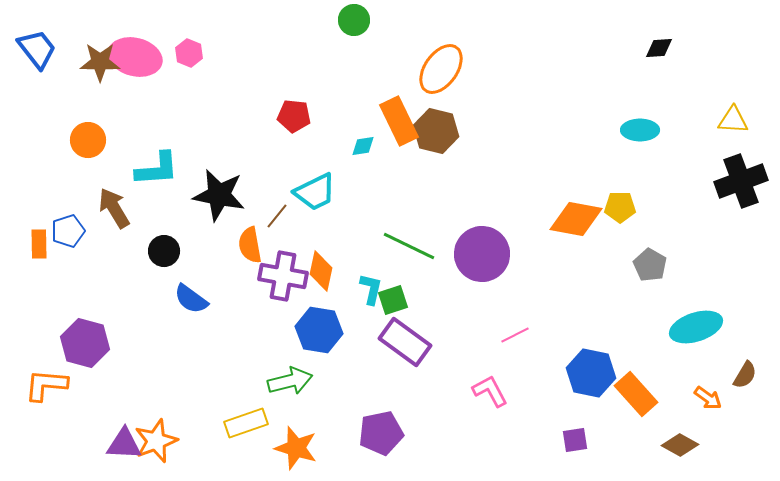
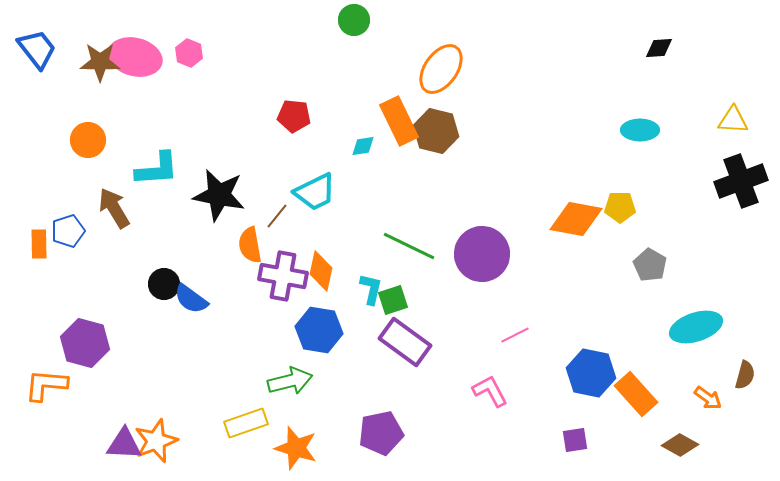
black circle at (164, 251): moved 33 px down
brown semicircle at (745, 375): rotated 16 degrees counterclockwise
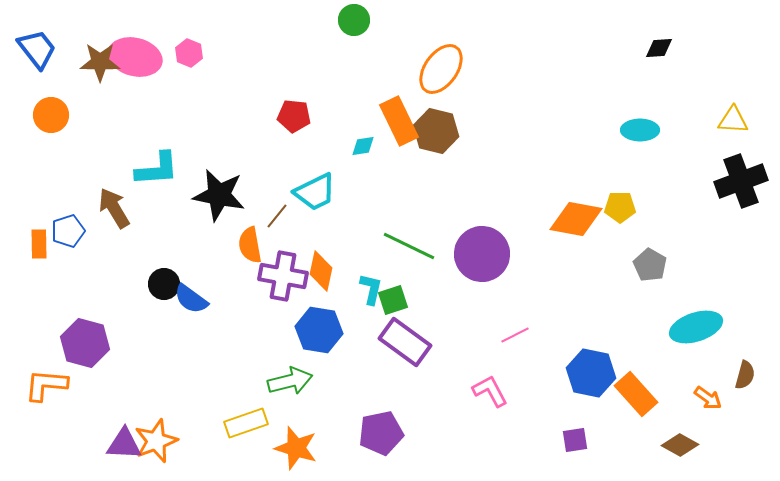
orange circle at (88, 140): moved 37 px left, 25 px up
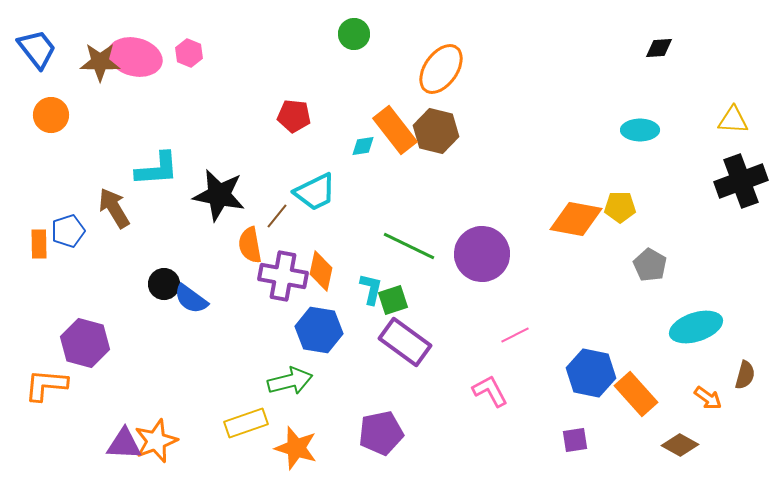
green circle at (354, 20): moved 14 px down
orange rectangle at (399, 121): moved 4 px left, 9 px down; rotated 12 degrees counterclockwise
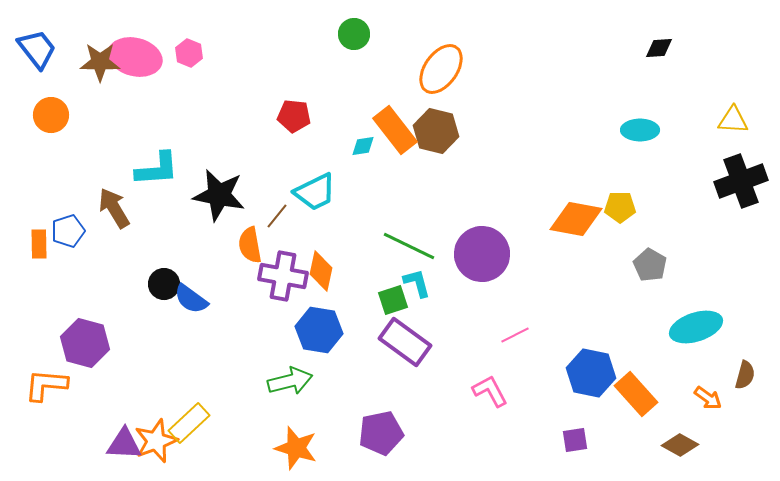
cyan L-shape at (371, 289): moved 46 px right, 6 px up; rotated 28 degrees counterclockwise
yellow rectangle at (246, 423): moved 57 px left; rotated 24 degrees counterclockwise
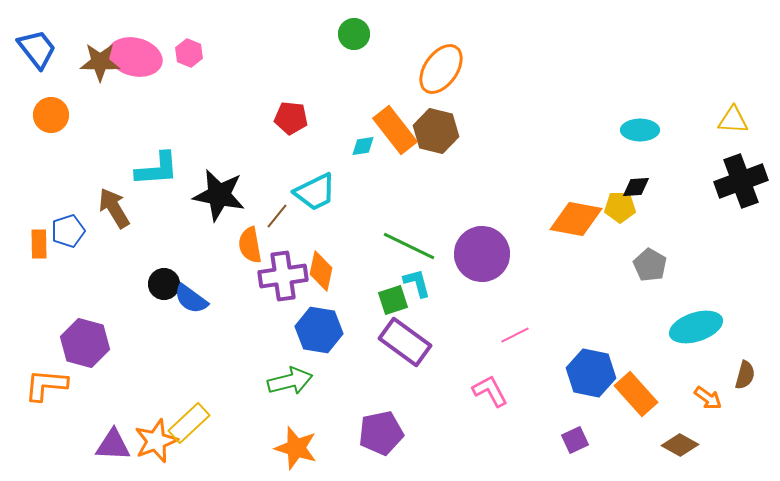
black diamond at (659, 48): moved 23 px left, 139 px down
red pentagon at (294, 116): moved 3 px left, 2 px down
purple cross at (283, 276): rotated 18 degrees counterclockwise
purple square at (575, 440): rotated 16 degrees counterclockwise
purple triangle at (124, 444): moved 11 px left, 1 px down
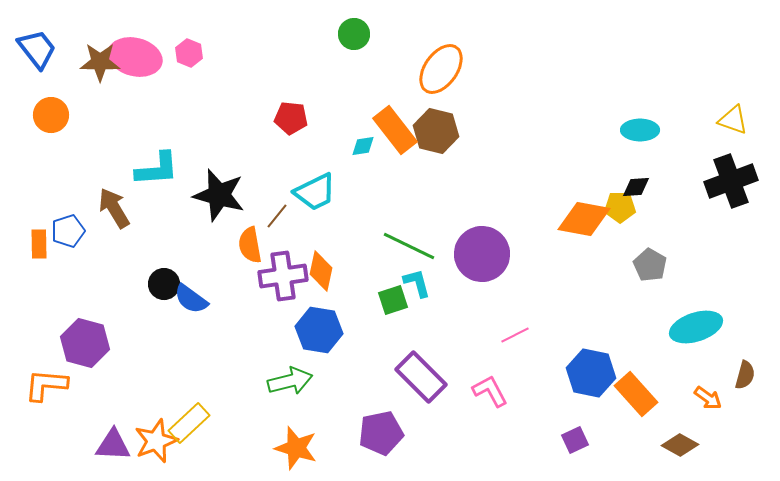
yellow triangle at (733, 120): rotated 16 degrees clockwise
black cross at (741, 181): moved 10 px left
black star at (219, 195): rotated 4 degrees clockwise
orange diamond at (576, 219): moved 8 px right
purple rectangle at (405, 342): moved 16 px right, 35 px down; rotated 9 degrees clockwise
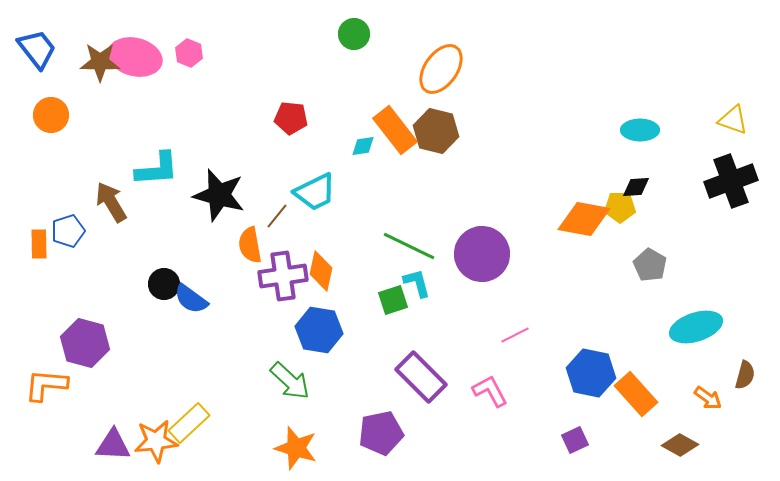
brown arrow at (114, 208): moved 3 px left, 6 px up
green arrow at (290, 381): rotated 57 degrees clockwise
orange star at (156, 441): rotated 15 degrees clockwise
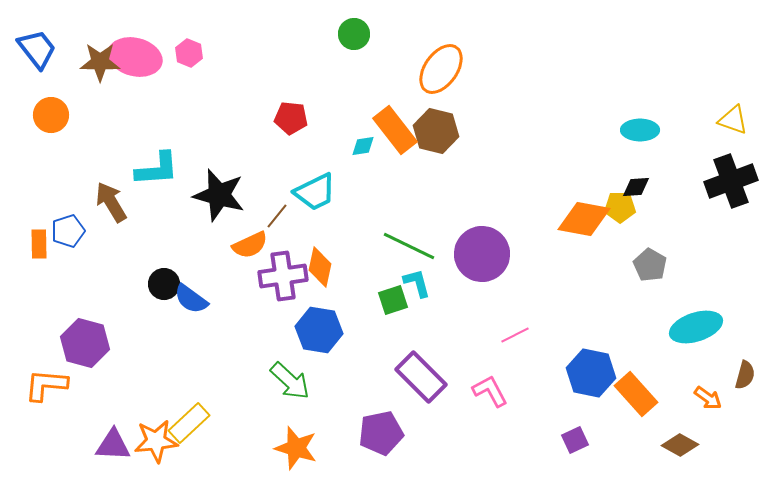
orange semicircle at (250, 245): rotated 105 degrees counterclockwise
orange diamond at (321, 271): moved 1 px left, 4 px up
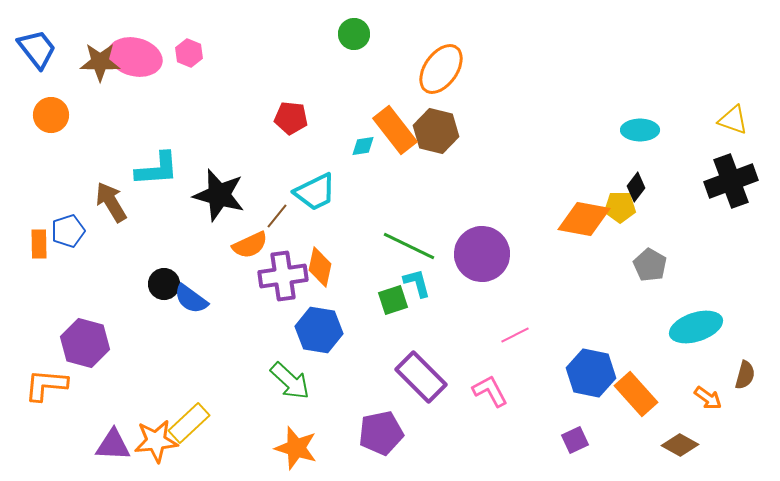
black diamond at (636, 187): rotated 48 degrees counterclockwise
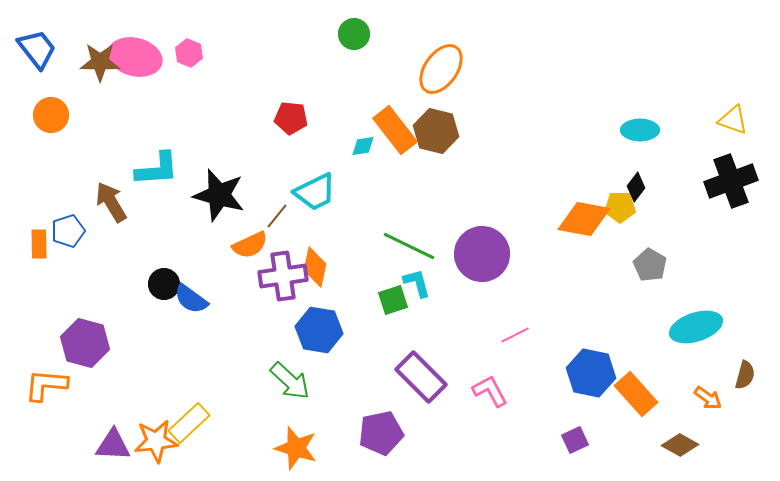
orange diamond at (320, 267): moved 5 px left
